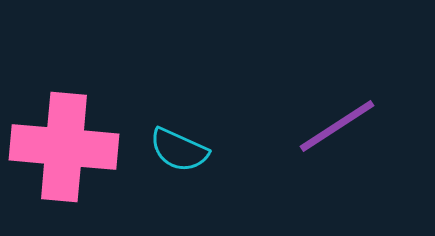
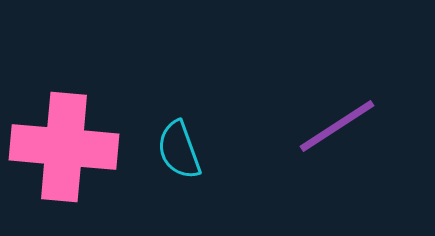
cyan semicircle: rotated 46 degrees clockwise
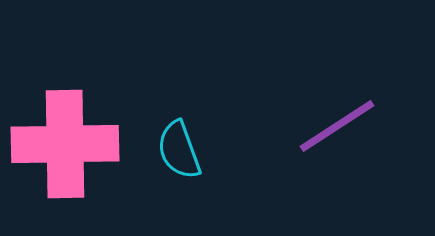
pink cross: moved 1 px right, 3 px up; rotated 6 degrees counterclockwise
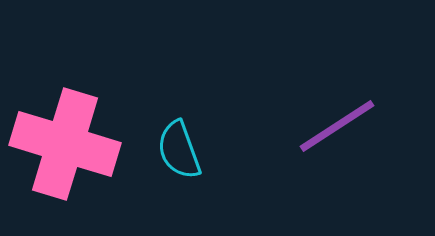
pink cross: rotated 18 degrees clockwise
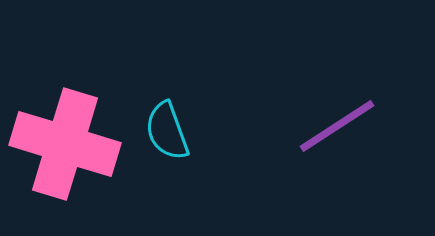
cyan semicircle: moved 12 px left, 19 px up
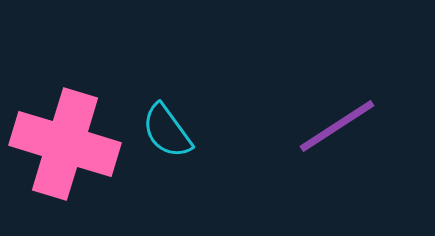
cyan semicircle: rotated 16 degrees counterclockwise
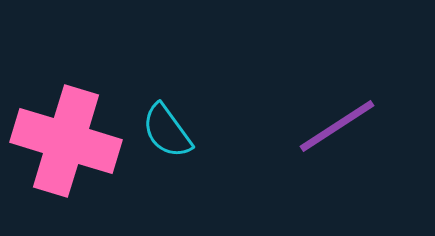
pink cross: moved 1 px right, 3 px up
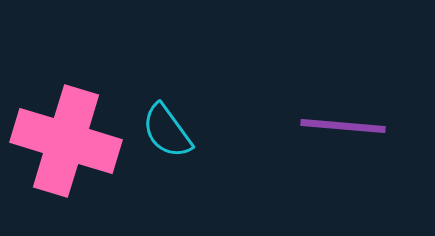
purple line: moved 6 px right; rotated 38 degrees clockwise
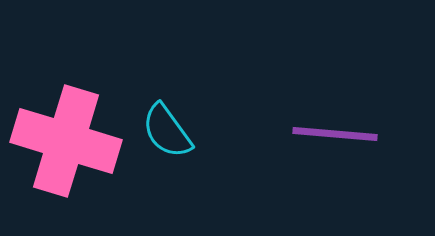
purple line: moved 8 px left, 8 px down
